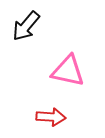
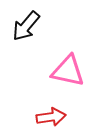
red arrow: rotated 12 degrees counterclockwise
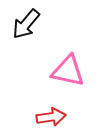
black arrow: moved 2 px up
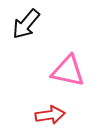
red arrow: moved 1 px left, 2 px up
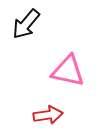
red arrow: moved 2 px left
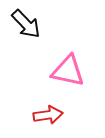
black arrow: rotated 84 degrees counterclockwise
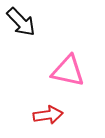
black arrow: moved 5 px left, 2 px up
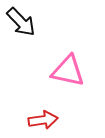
red arrow: moved 5 px left, 5 px down
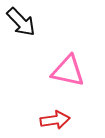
red arrow: moved 12 px right
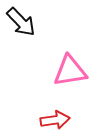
pink triangle: moved 2 px right; rotated 21 degrees counterclockwise
